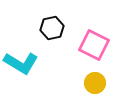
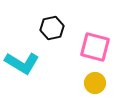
pink square: moved 1 px right, 2 px down; rotated 12 degrees counterclockwise
cyan L-shape: moved 1 px right
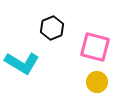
black hexagon: rotated 10 degrees counterclockwise
yellow circle: moved 2 px right, 1 px up
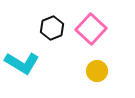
pink square: moved 4 px left, 18 px up; rotated 28 degrees clockwise
yellow circle: moved 11 px up
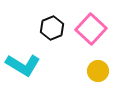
cyan L-shape: moved 1 px right, 2 px down
yellow circle: moved 1 px right
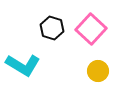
black hexagon: rotated 20 degrees counterclockwise
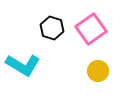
pink square: rotated 12 degrees clockwise
